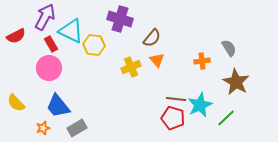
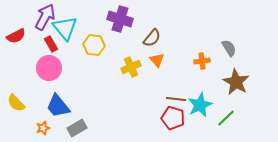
cyan triangle: moved 6 px left, 3 px up; rotated 24 degrees clockwise
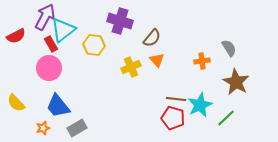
purple cross: moved 2 px down
cyan triangle: moved 2 px left, 2 px down; rotated 32 degrees clockwise
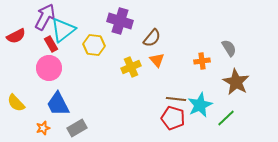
blue trapezoid: moved 2 px up; rotated 12 degrees clockwise
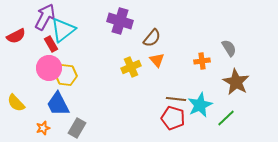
yellow hexagon: moved 28 px left, 30 px down
gray rectangle: rotated 30 degrees counterclockwise
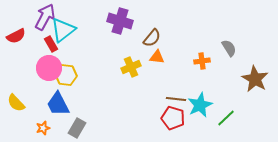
orange triangle: moved 3 px up; rotated 42 degrees counterclockwise
brown star: moved 19 px right, 3 px up
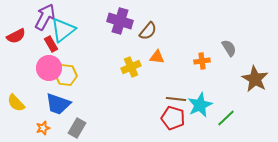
brown semicircle: moved 4 px left, 7 px up
blue trapezoid: rotated 44 degrees counterclockwise
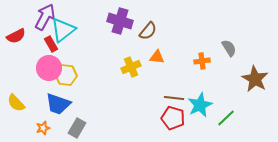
brown line: moved 2 px left, 1 px up
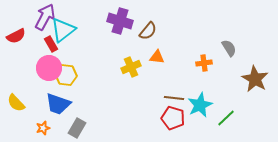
orange cross: moved 2 px right, 2 px down
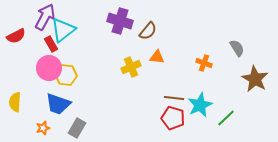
gray semicircle: moved 8 px right
orange cross: rotated 28 degrees clockwise
yellow semicircle: moved 1 px left, 1 px up; rotated 48 degrees clockwise
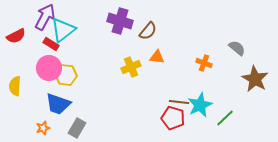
red rectangle: rotated 28 degrees counterclockwise
gray semicircle: rotated 18 degrees counterclockwise
brown line: moved 5 px right, 4 px down
yellow semicircle: moved 16 px up
green line: moved 1 px left
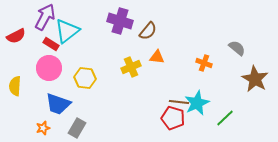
cyan triangle: moved 4 px right, 1 px down
yellow hexagon: moved 19 px right, 3 px down
cyan star: moved 3 px left, 2 px up
